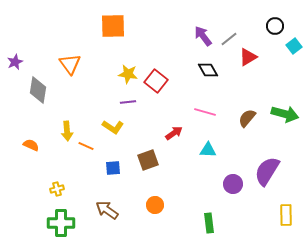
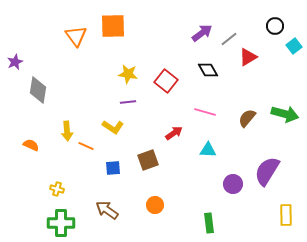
purple arrow: moved 1 px left, 3 px up; rotated 90 degrees clockwise
orange triangle: moved 6 px right, 28 px up
red square: moved 10 px right
yellow cross: rotated 32 degrees clockwise
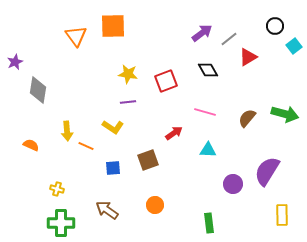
red square: rotated 30 degrees clockwise
yellow rectangle: moved 4 px left
